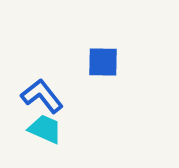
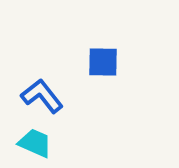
cyan trapezoid: moved 10 px left, 14 px down
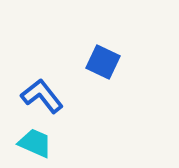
blue square: rotated 24 degrees clockwise
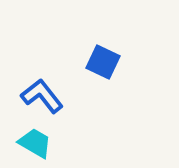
cyan trapezoid: rotated 6 degrees clockwise
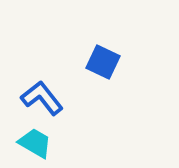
blue L-shape: moved 2 px down
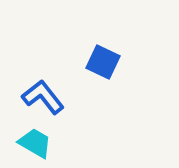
blue L-shape: moved 1 px right, 1 px up
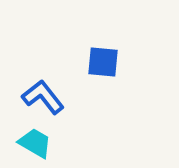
blue square: rotated 20 degrees counterclockwise
